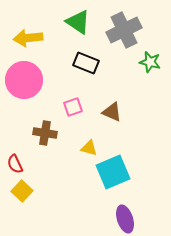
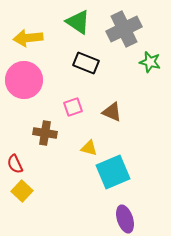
gray cross: moved 1 px up
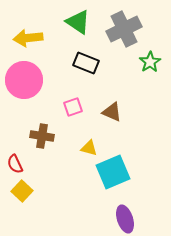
green star: rotated 25 degrees clockwise
brown cross: moved 3 px left, 3 px down
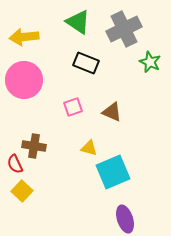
yellow arrow: moved 4 px left, 1 px up
green star: rotated 15 degrees counterclockwise
brown cross: moved 8 px left, 10 px down
